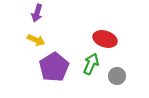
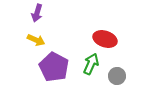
purple pentagon: rotated 12 degrees counterclockwise
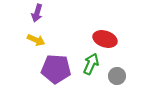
purple pentagon: moved 2 px right, 2 px down; rotated 24 degrees counterclockwise
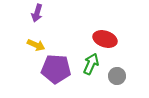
yellow arrow: moved 5 px down
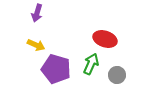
purple pentagon: rotated 12 degrees clockwise
gray circle: moved 1 px up
